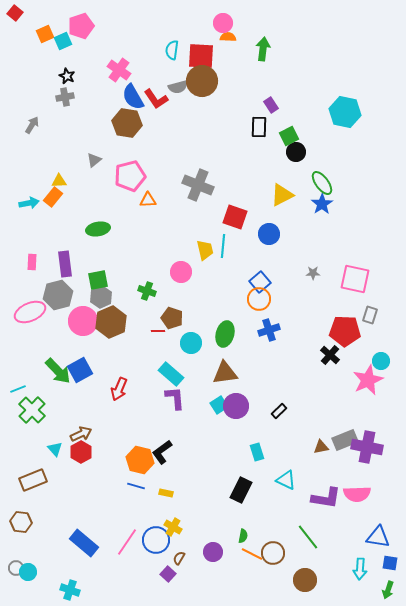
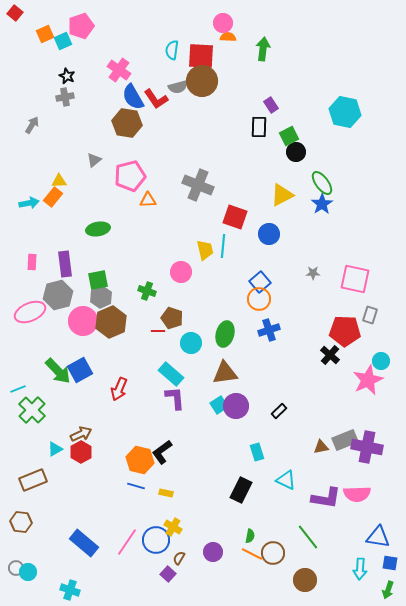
cyan triangle at (55, 449): rotated 42 degrees clockwise
green semicircle at (243, 536): moved 7 px right
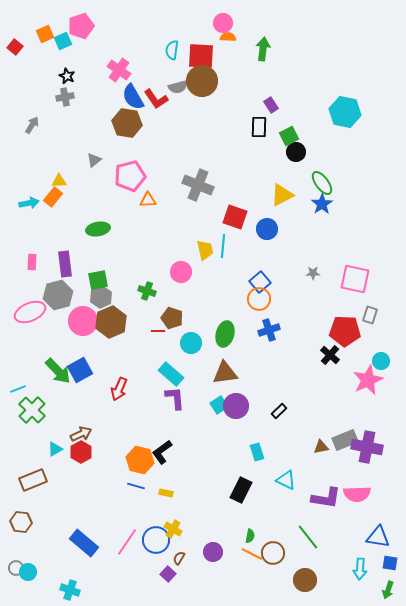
red square at (15, 13): moved 34 px down
blue circle at (269, 234): moved 2 px left, 5 px up
yellow cross at (173, 527): moved 2 px down
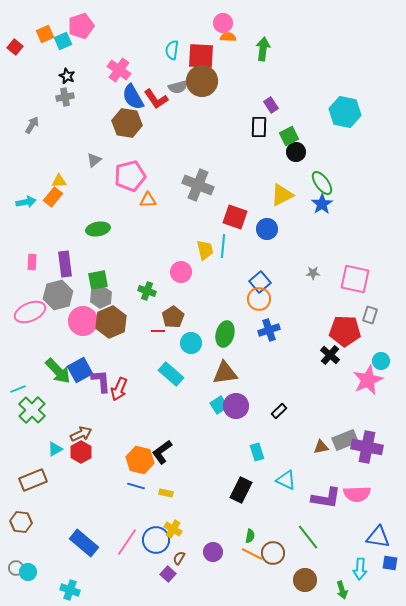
cyan arrow at (29, 203): moved 3 px left, 1 px up
brown pentagon at (172, 318): moved 1 px right, 1 px up; rotated 20 degrees clockwise
purple L-shape at (175, 398): moved 74 px left, 17 px up
green arrow at (388, 590): moved 46 px left; rotated 36 degrees counterclockwise
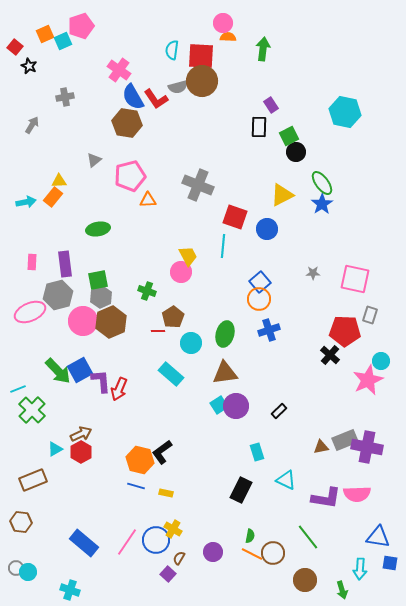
black star at (67, 76): moved 38 px left, 10 px up
yellow trapezoid at (205, 250): moved 17 px left, 6 px down; rotated 15 degrees counterclockwise
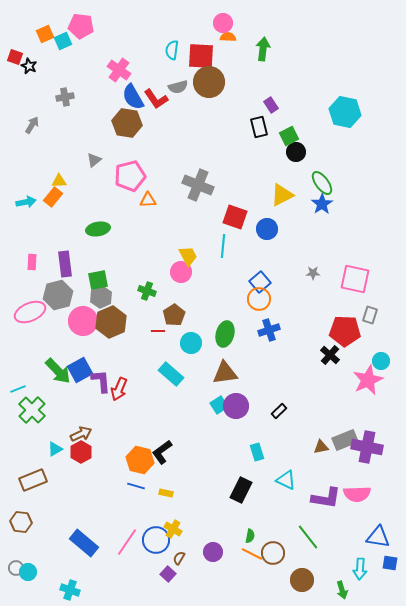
pink pentagon at (81, 26): rotated 25 degrees clockwise
red square at (15, 47): moved 10 px down; rotated 21 degrees counterclockwise
brown circle at (202, 81): moved 7 px right, 1 px down
black rectangle at (259, 127): rotated 15 degrees counterclockwise
brown pentagon at (173, 317): moved 1 px right, 2 px up
brown circle at (305, 580): moved 3 px left
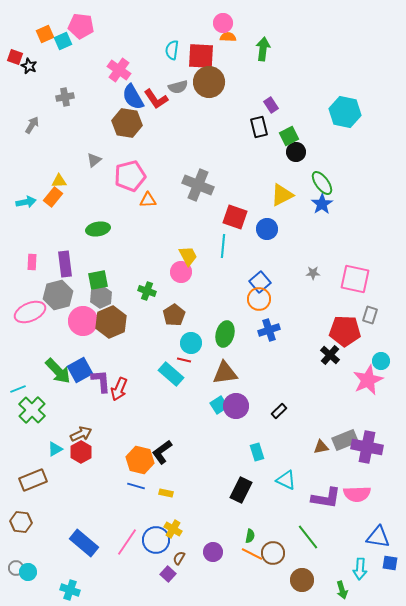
red line at (158, 331): moved 26 px right, 29 px down; rotated 16 degrees clockwise
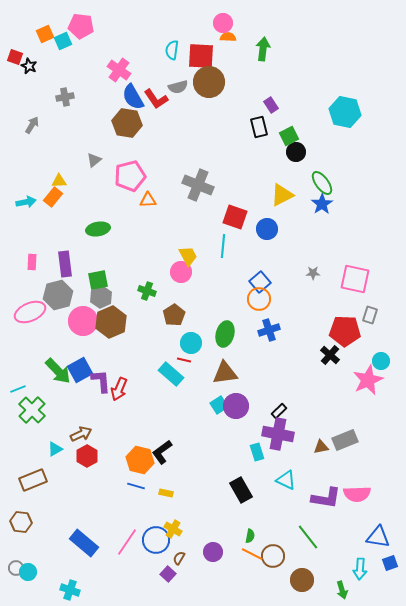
purple cross at (367, 447): moved 89 px left, 13 px up
red hexagon at (81, 452): moved 6 px right, 4 px down
black rectangle at (241, 490): rotated 55 degrees counterclockwise
brown circle at (273, 553): moved 3 px down
blue square at (390, 563): rotated 28 degrees counterclockwise
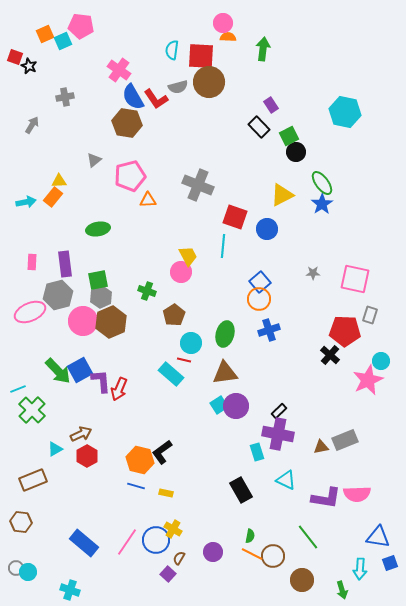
black rectangle at (259, 127): rotated 30 degrees counterclockwise
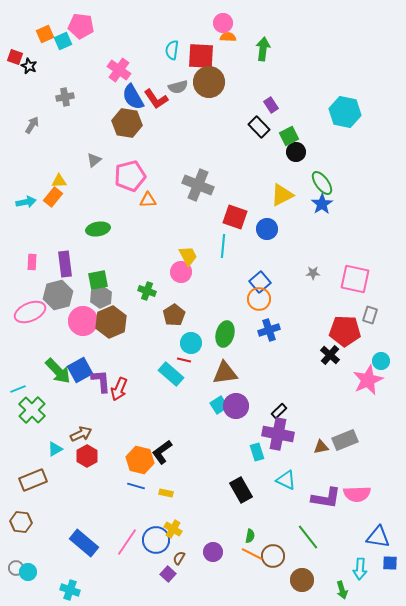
blue square at (390, 563): rotated 21 degrees clockwise
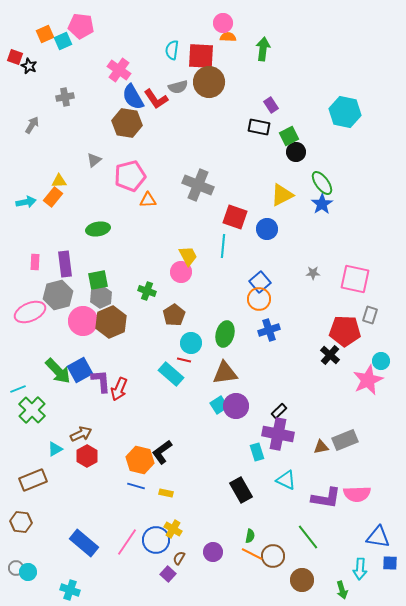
black rectangle at (259, 127): rotated 35 degrees counterclockwise
pink rectangle at (32, 262): moved 3 px right
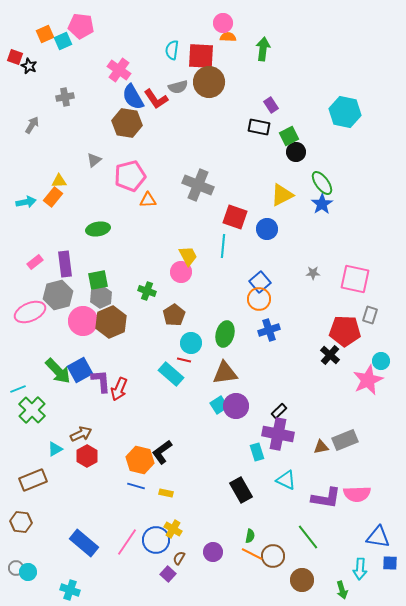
pink rectangle at (35, 262): rotated 49 degrees clockwise
